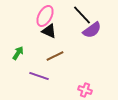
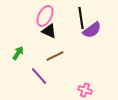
black line: moved 1 px left, 3 px down; rotated 35 degrees clockwise
purple line: rotated 30 degrees clockwise
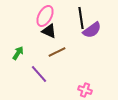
brown line: moved 2 px right, 4 px up
purple line: moved 2 px up
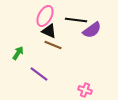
black line: moved 5 px left, 2 px down; rotated 75 degrees counterclockwise
brown line: moved 4 px left, 7 px up; rotated 48 degrees clockwise
purple line: rotated 12 degrees counterclockwise
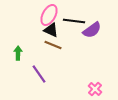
pink ellipse: moved 4 px right, 1 px up
black line: moved 2 px left, 1 px down
black triangle: moved 2 px right, 1 px up
green arrow: rotated 32 degrees counterclockwise
purple line: rotated 18 degrees clockwise
pink cross: moved 10 px right, 1 px up; rotated 24 degrees clockwise
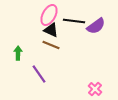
purple semicircle: moved 4 px right, 4 px up
brown line: moved 2 px left
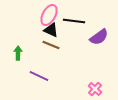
purple semicircle: moved 3 px right, 11 px down
purple line: moved 2 px down; rotated 30 degrees counterclockwise
